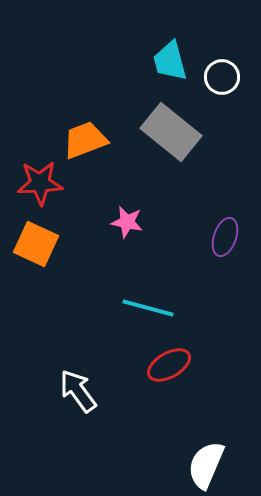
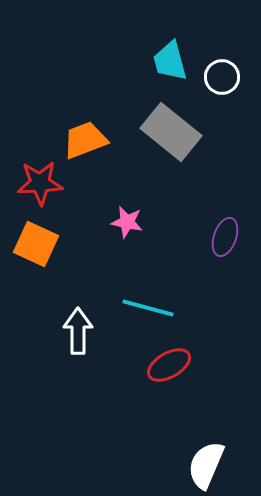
white arrow: moved 60 px up; rotated 36 degrees clockwise
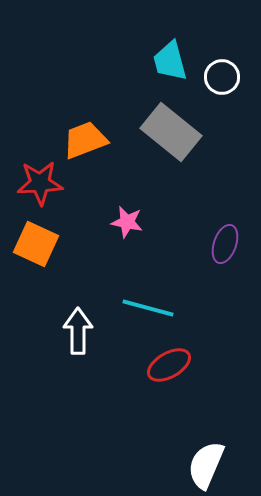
purple ellipse: moved 7 px down
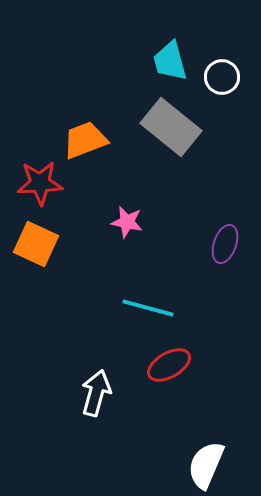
gray rectangle: moved 5 px up
white arrow: moved 18 px right, 62 px down; rotated 15 degrees clockwise
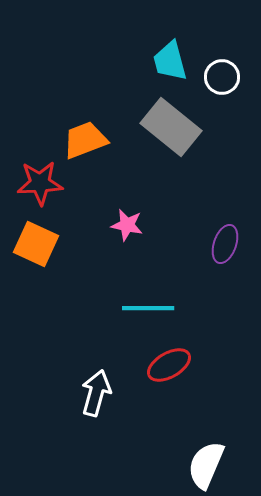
pink star: moved 3 px down
cyan line: rotated 15 degrees counterclockwise
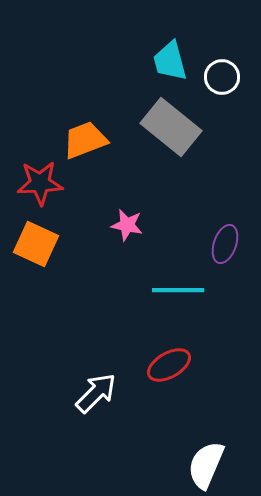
cyan line: moved 30 px right, 18 px up
white arrow: rotated 30 degrees clockwise
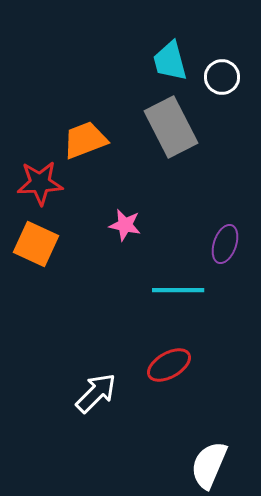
gray rectangle: rotated 24 degrees clockwise
pink star: moved 2 px left
white semicircle: moved 3 px right
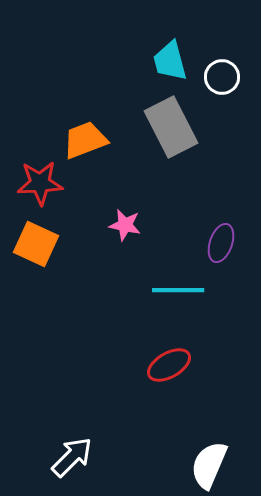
purple ellipse: moved 4 px left, 1 px up
white arrow: moved 24 px left, 64 px down
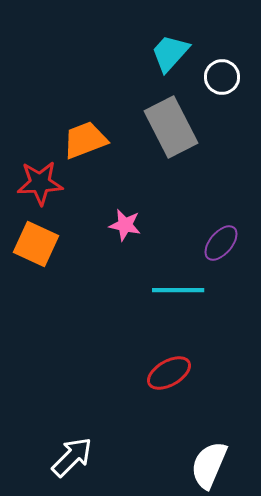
cyan trapezoid: moved 8 px up; rotated 57 degrees clockwise
purple ellipse: rotated 21 degrees clockwise
red ellipse: moved 8 px down
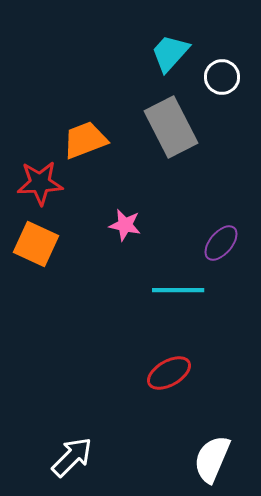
white semicircle: moved 3 px right, 6 px up
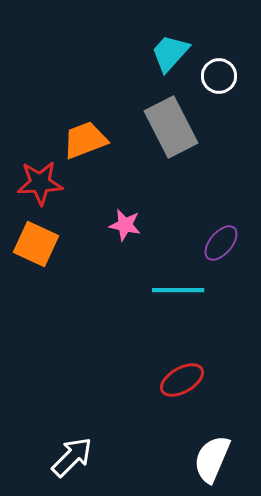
white circle: moved 3 px left, 1 px up
red ellipse: moved 13 px right, 7 px down
